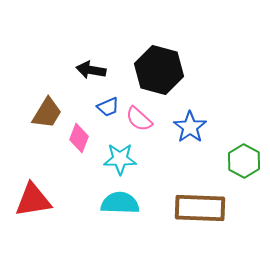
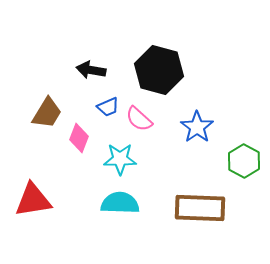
blue star: moved 7 px right
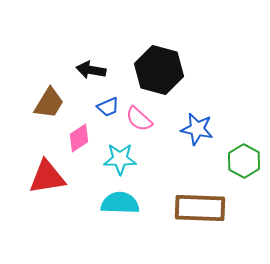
brown trapezoid: moved 2 px right, 10 px up
blue star: moved 2 px down; rotated 24 degrees counterclockwise
pink diamond: rotated 36 degrees clockwise
red triangle: moved 14 px right, 23 px up
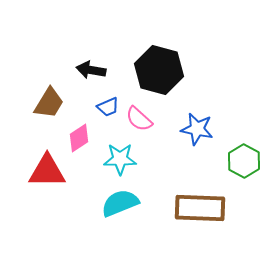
red triangle: moved 6 px up; rotated 9 degrees clockwise
cyan semicircle: rotated 24 degrees counterclockwise
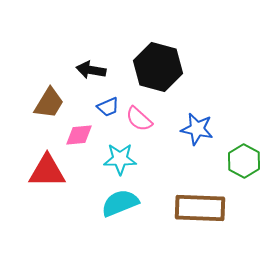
black hexagon: moved 1 px left, 3 px up
pink diamond: moved 3 px up; rotated 28 degrees clockwise
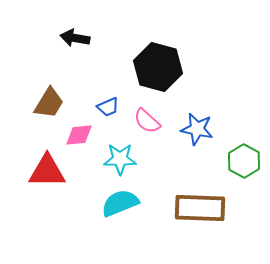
black arrow: moved 16 px left, 32 px up
pink semicircle: moved 8 px right, 2 px down
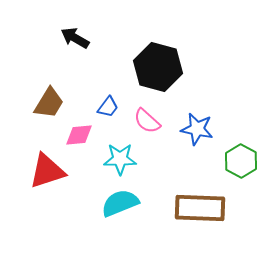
black arrow: rotated 20 degrees clockwise
blue trapezoid: rotated 30 degrees counterclockwise
green hexagon: moved 3 px left
red triangle: rotated 18 degrees counterclockwise
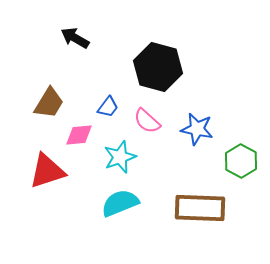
cyan star: moved 2 px up; rotated 20 degrees counterclockwise
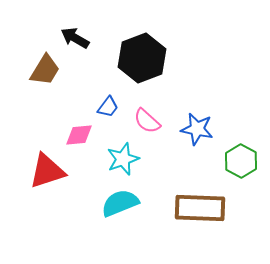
black hexagon: moved 16 px left, 9 px up; rotated 24 degrees clockwise
brown trapezoid: moved 4 px left, 33 px up
cyan star: moved 3 px right, 2 px down
